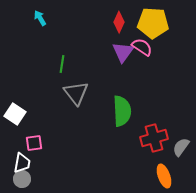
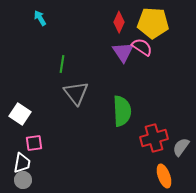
purple triangle: rotated 10 degrees counterclockwise
white square: moved 5 px right
gray circle: moved 1 px right, 1 px down
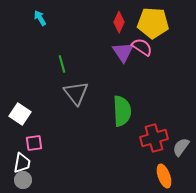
green line: rotated 24 degrees counterclockwise
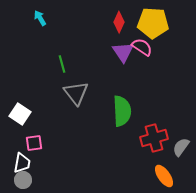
orange ellipse: rotated 15 degrees counterclockwise
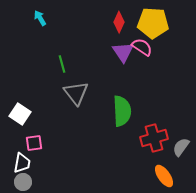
gray circle: moved 2 px down
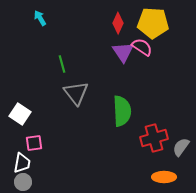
red diamond: moved 1 px left, 1 px down
orange ellipse: moved 1 px down; rotated 55 degrees counterclockwise
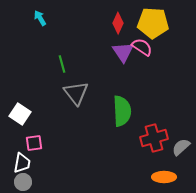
gray semicircle: rotated 12 degrees clockwise
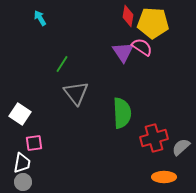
red diamond: moved 10 px right, 7 px up; rotated 15 degrees counterclockwise
green line: rotated 48 degrees clockwise
green semicircle: moved 2 px down
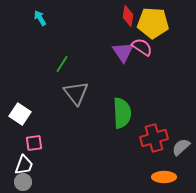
white trapezoid: moved 2 px right, 2 px down; rotated 10 degrees clockwise
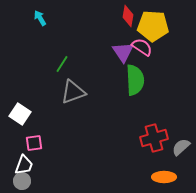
yellow pentagon: moved 3 px down
gray triangle: moved 3 px left, 1 px up; rotated 48 degrees clockwise
green semicircle: moved 13 px right, 33 px up
gray circle: moved 1 px left, 1 px up
